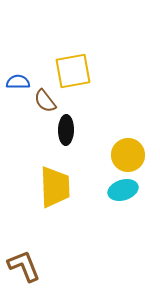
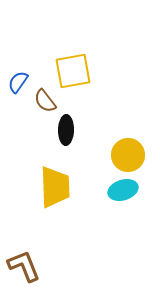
blue semicircle: rotated 55 degrees counterclockwise
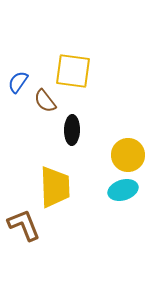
yellow square: rotated 18 degrees clockwise
black ellipse: moved 6 px right
brown L-shape: moved 41 px up
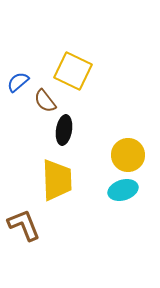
yellow square: rotated 18 degrees clockwise
blue semicircle: rotated 15 degrees clockwise
black ellipse: moved 8 px left; rotated 8 degrees clockwise
yellow trapezoid: moved 2 px right, 7 px up
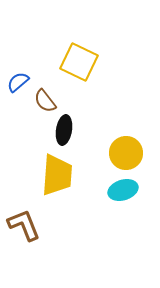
yellow square: moved 6 px right, 9 px up
yellow circle: moved 2 px left, 2 px up
yellow trapezoid: moved 5 px up; rotated 6 degrees clockwise
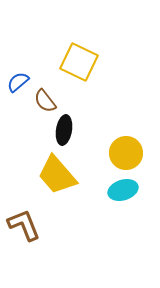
yellow trapezoid: rotated 135 degrees clockwise
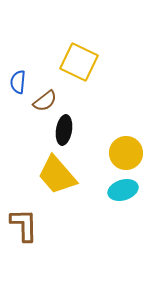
blue semicircle: rotated 45 degrees counterclockwise
brown semicircle: rotated 90 degrees counterclockwise
brown L-shape: rotated 21 degrees clockwise
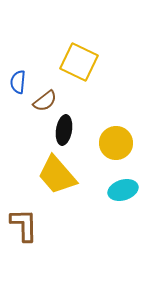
yellow circle: moved 10 px left, 10 px up
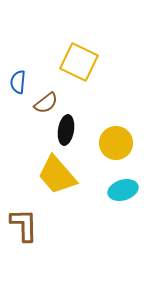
brown semicircle: moved 1 px right, 2 px down
black ellipse: moved 2 px right
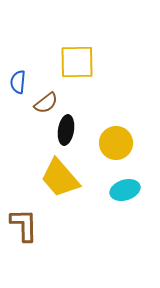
yellow square: moved 2 px left; rotated 27 degrees counterclockwise
yellow trapezoid: moved 3 px right, 3 px down
cyan ellipse: moved 2 px right
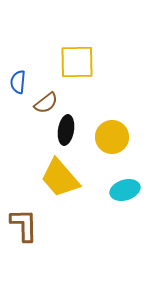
yellow circle: moved 4 px left, 6 px up
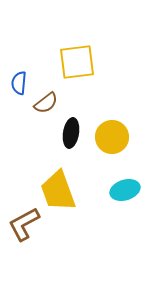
yellow square: rotated 6 degrees counterclockwise
blue semicircle: moved 1 px right, 1 px down
black ellipse: moved 5 px right, 3 px down
yellow trapezoid: moved 2 px left, 13 px down; rotated 21 degrees clockwise
brown L-shape: moved 1 px up; rotated 117 degrees counterclockwise
